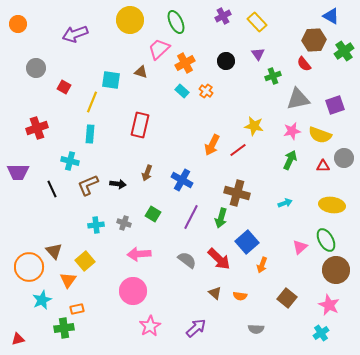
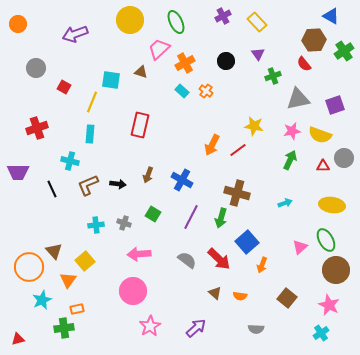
brown arrow at (147, 173): moved 1 px right, 2 px down
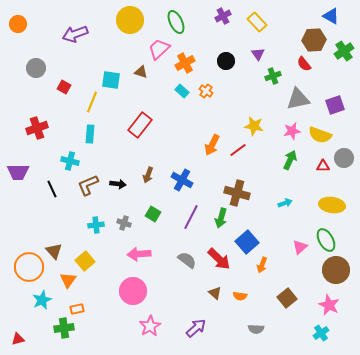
red rectangle at (140, 125): rotated 25 degrees clockwise
brown square at (287, 298): rotated 12 degrees clockwise
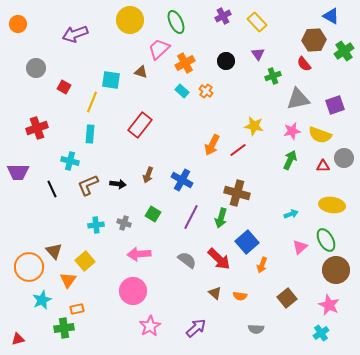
cyan arrow at (285, 203): moved 6 px right, 11 px down
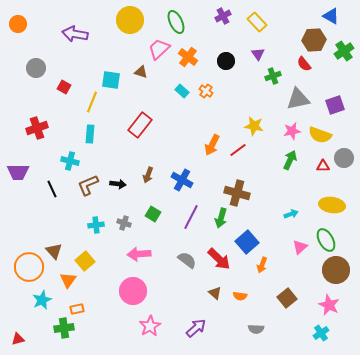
purple arrow at (75, 34): rotated 30 degrees clockwise
orange cross at (185, 63): moved 3 px right, 6 px up; rotated 24 degrees counterclockwise
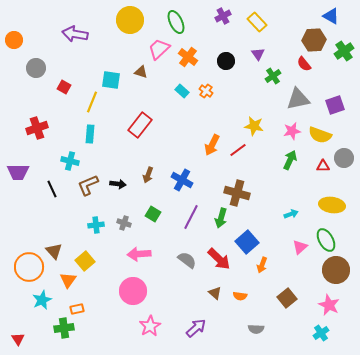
orange circle at (18, 24): moved 4 px left, 16 px down
green cross at (273, 76): rotated 14 degrees counterclockwise
red triangle at (18, 339): rotated 48 degrees counterclockwise
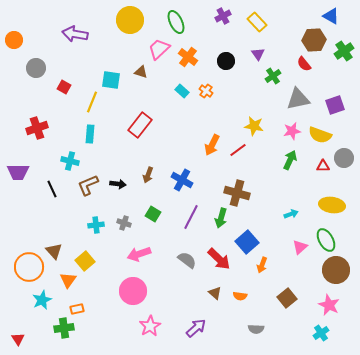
pink arrow at (139, 254): rotated 15 degrees counterclockwise
